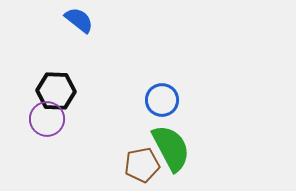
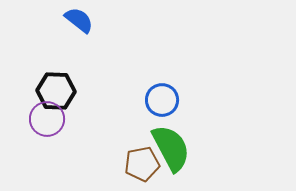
brown pentagon: moved 1 px up
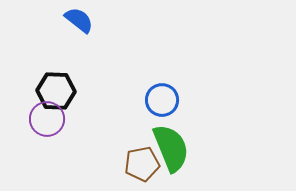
green semicircle: rotated 6 degrees clockwise
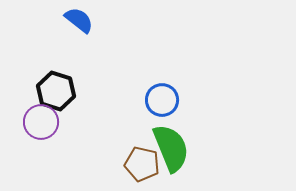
black hexagon: rotated 15 degrees clockwise
purple circle: moved 6 px left, 3 px down
brown pentagon: rotated 24 degrees clockwise
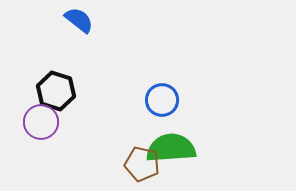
green semicircle: rotated 72 degrees counterclockwise
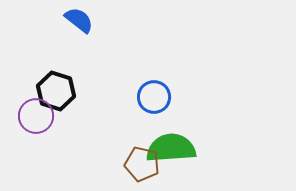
blue circle: moved 8 px left, 3 px up
purple circle: moved 5 px left, 6 px up
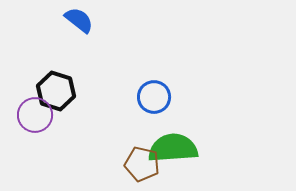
purple circle: moved 1 px left, 1 px up
green semicircle: moved 2 px right
